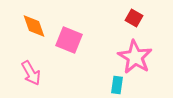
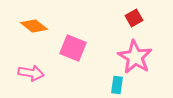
red square: rotated 30 degrees clockwise
orange diamond: rotated 32 degrees counterclockwise
pink square: moved 4 px right, 8 px down
pink arrow: rotated 50 degrees counterclockwise
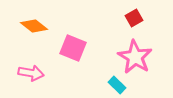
cyan rectangle: rotated 54 degrees counterclockwise
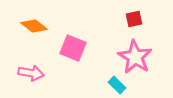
red square: moved 1 px down; rotated 18 degrees clockwise
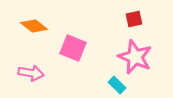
pink star: rotated 8 degrees counterclockwise
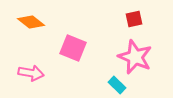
orange diamond: moved 3 px left, 4 px up
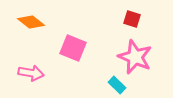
red square: moved 2 px left; rotated 30 degrees clockwise
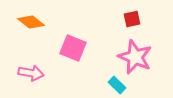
red square: rotated 30 degrees counterclockwise
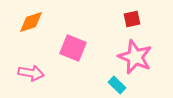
orange diamond: rotated 56 degrees counterclockwise
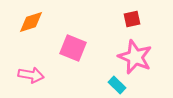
pink arrow: moved 2 px down
